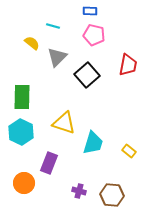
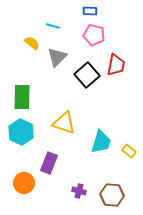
red trapezoid: moved 12 px left
cyan trapezoid: moved 8 px right, 1 px up
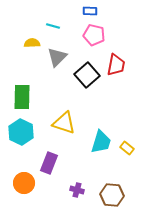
yellow semicircle: rotated 42 degrees counterclockwise
yellow rectangle: moved 2 px left, 3 px up
purple cross: moved 2 px left, 1 px up
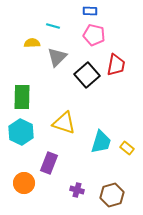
brown hexagon: rotated 20 degrees counterclockwise
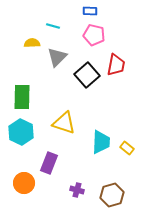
cyan trapezoid: rotated 15 degrees counterclockwise
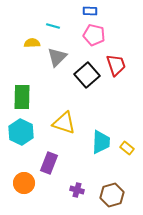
red trapezoid: rotated 30 degrees counterclockwise
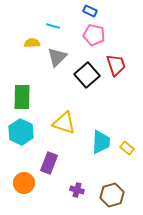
blue rectangle: rotated 24 degrees clockwise
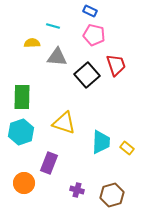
gray triangle: rotated 50 degrees clockwise
cyan hexagon: rotated 15 degrees clockwise
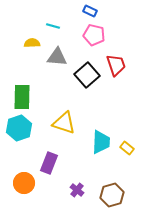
cyan hexagon: moved 2 px left, 4 px up
purple cross: rotated 24 degrees clockwise
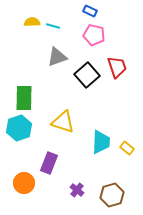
yellow semicircle: moved 21 px up
gray triangle: rotated 25 degrees counterclockwise
red trapezoid: moved 1 px right, 2 px down
green rectangle: moved 2 px right, 1 px down
yellow triangle: moved 1 px left, 1 px up
